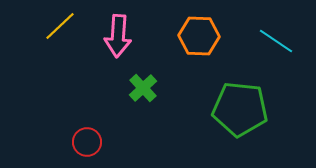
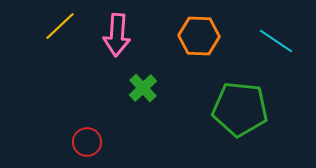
pink arrow: moved 1 px left, 1 px up
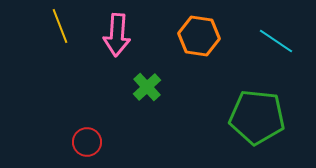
yellow line: rotated 68 degrees counterclockwise
orange hexagon: rotated 6 degrees clockwise
green cross: moved 4 px right, 1 px up
green pentagon: moved 17 px right, 8 px down
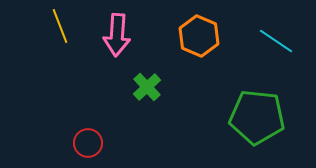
orange hexagon: rotated 15 degrees clockwise
red circle: moved 1 px right, 1 px down
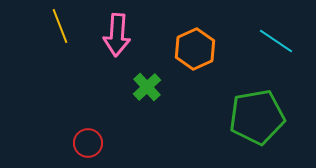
orange hexagon: moved 4 px left, 13 px down; rotated 12 degrees clockwise
green pentagon: rotated 16 degrees counterclockwise
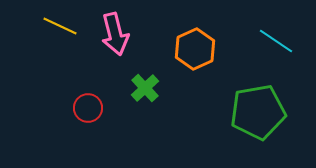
yellow line: rotated 44 degrees counterclockwise
pink arrow: moved 2 px left, 1 px up; rotated 18 degrees counterclockwise
green cross: moved 2 px left, 1 px down
green pentagon: moved 1 px right, 5 px up
red circle: moved 35 px up
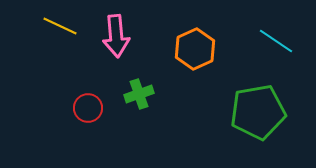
pink arrow: moved 1 px right, 2 px down; rotated 9 degrees clockwise
green cross: moved 6 px left, 6 px down; rotated 24 degrees clockwise
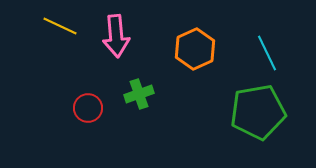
cyan line: moved 9 px left, 12 px down; rotated 30 degrees clockwise
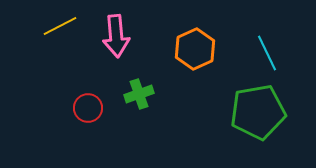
yellow line: rotated 52 degrees counterclockwise
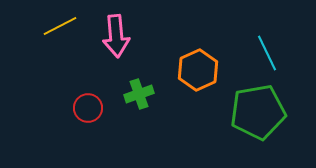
orange hexagon: moved 3 px right, 21 px down
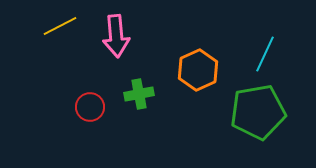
cyan line: moved 2 px left, 1 px down; rotated 51 degrees clockwise
green cross: rotated 8 degrees clockwise
red circle: moved 2 px right, 1 px up
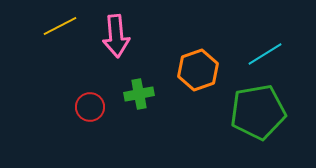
cyan line: rotated 33 degrees clockwise
orange hexagon: rotated 6 degrees clockwise
